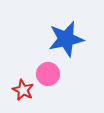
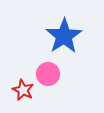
blue star: moved 2 px left, 3 px up; rotated 21 degrees counterclockwise
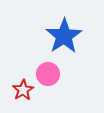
red star: rotated 15 degrees clockwise
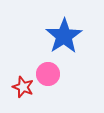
red star: moved 3 px up; rotated 20 degrees counterclockwise
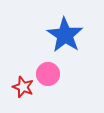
blue star: moved 1 px right, 1 px up; rotated 6 degrees counterclockwise
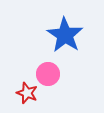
red star: moved 4 px right, 6 px down
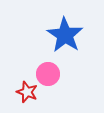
red star: moved 1 px up
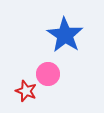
red star: moved 1 px left, 1 px up
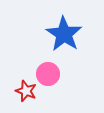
blue star: moved 1 px left, 1 px up
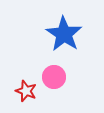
pink circle: moved 6 px right, 3 px down
